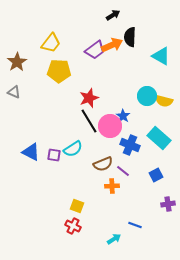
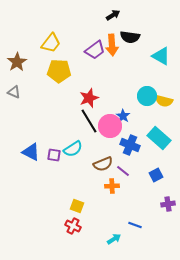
black semicircle: rotated 84 degrees counterclockwise
orange arrow: rotated 110 degrees clockwise
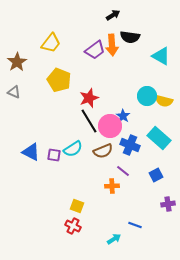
yellow pentagon: moved 9 px down; rotated 20 degrees clockwise
brown semicircle: moved 13 px up
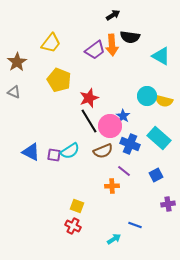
blue cross: moved 1 px up
cyan semicircle: moved 3 px left, 2 px down
purple line: moved 1 px right
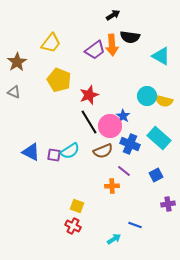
red star: moved 3 px up
black line: moved 1 px down
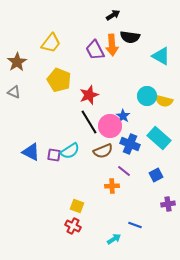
purple trapezoid: rotated 100 degrees clockwise
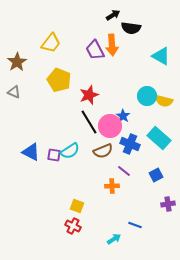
black semicircle: moved 1 px right, 9 px up
